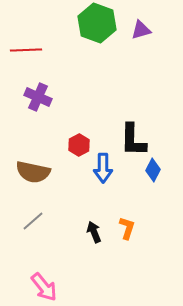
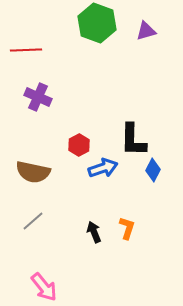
purple triangle: moved 5 px right, 1 px down
blue arrow: rotated 108 degrees counterclockwise
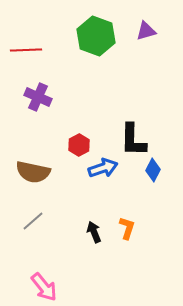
green hexagon: moved 1 px left, 13 px down
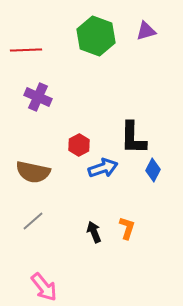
black L-shape: moved 2 px up
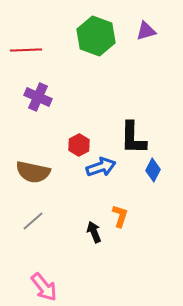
blue arrow: moved 2 px left, 1 px up
orange L-shape: moved 7 px left, 12 px up
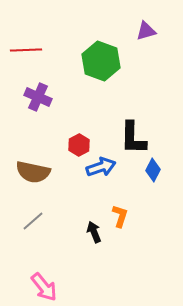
green hexagon: moved 5 px right, 25 px down
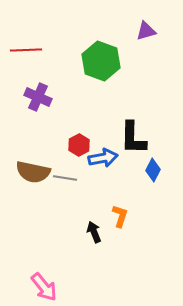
blue arrow: moved 2 px right, 9 px up; rotated 8 degrees clockwise
gray line: moved 32 px right, 43 px up; rotated 50 degrees clockwise
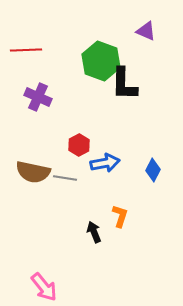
purple triangle: rotated 40 degrees clockwise
black L-shape: moved 9 px left, 54 px up
blue arrow: moved 2 px right, 5 px down
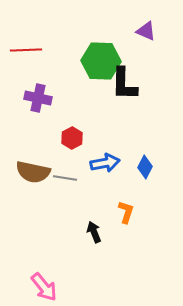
green hexagon: rotated 18 degrees counterclockwise
purple cross: moved 1 px down; rotated 12 degrees counterclockwise
red hexagon: moved 7 px left, 7 px up
blue diamond: moved 8 px left, 3 px up
orange L-shape: moved 6 px right, 4 px up
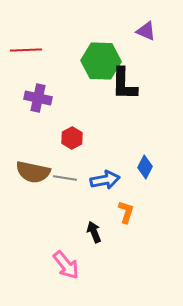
blue arrow: moved 17 px down
pink arrow: moved 22 px right, 22 px up
